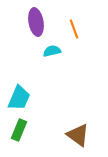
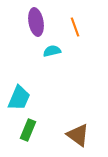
orange line: moved 1 px right, 2 px up
green rectangle: moved 9 px right
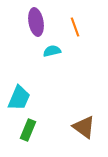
brown triangle: moved 6 px right, 8 px up
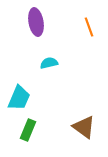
orange line: moved 14 px right
cyan semicircle: moved 3 px left, 12 px down
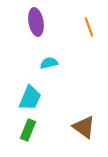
cyan trapezoid: moved 11 px right
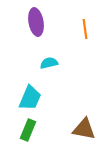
orange line: moved 4 px left, 2 px down; rotated 12 degrees clockwise
brown triangle: moved 2 px down; rotated 25 degrees counterclockwise
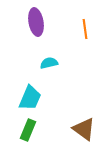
brown triangle: rotated 25 degrees clockwise
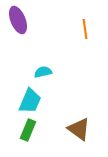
purple ellipse: moved 18 px left, 2 px up; rotated 12 degrees counterclockwise
cyan semicircle: moved 6 px left, 9 px down
cyan trapezoid: moved 3 px down
brown triangle: moved 5 px left
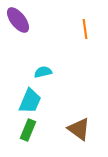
purple ellipse: rotated 16 degrees counterclockwise
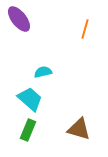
purple ellipse: moved 1 px right, 1 px up
orange line: rotated 24 degrees clockwise
cyan trapezoid: moved 2 px up; rotated 72 degrees counterclockwise
brown triangle: rotated 20 degrees counterclockwise
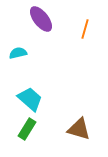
purple ellipse: moved 22 px right
cyan semicircle: moved 25 px left, 19 px up
green rectangle: moved 1 px left, 1 px up; rotated 10 degrees clockwise
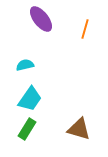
cyan semicircle: moved 7 px right, 12 px down
cyan trapezoid: rotated 84 degrees clockwise
